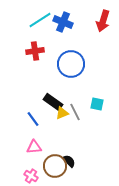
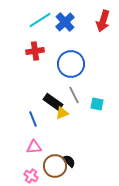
blue cross: moved 2 px right; rotated 24 degrees clockwise
gray line: moved 1 px left, 17 px up
blue line: rotated 14 degrees clockwise
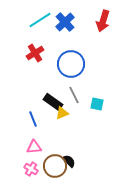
red cross: moved 2 px down; rotated 24 degrees counterclockwise
pink cross: moved 7 px up
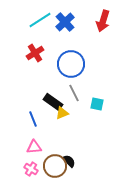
gray line: moved 2 px up
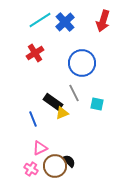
blue circle: moved 11 px right, 1 px up
pink triangle: moved 6 px right, 1 px down; rotated 21 degrees counterclockwise
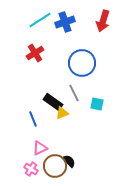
blue cross: rotated 24 degrees clockwise
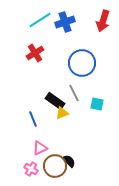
black rectangle: moved 2 px right, 1 px up
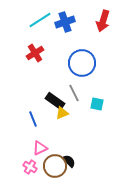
pink cross: moved 1 px left, 2 px up
